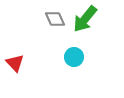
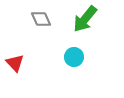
gray diamond: moved 14 px left
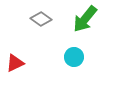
gray diamond: rotated 30 degrees counterclockwise
red triangle: rotated 48 degrees clockwise
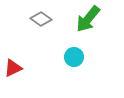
green arrow: moved 3 px right
red triangle: moved 2 px left, 5 px down
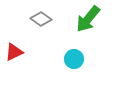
cyan circle: moved 2 px down
red triangle: moved 1 px right, 16 px up
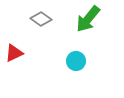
red triangle: moved 1 px down
cyan circle: moved 2 px right, 2 px down
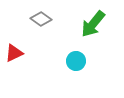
green arrow: moved 5 px right, 5 px down
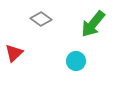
red triangle: rotated 18 degrees counterclockwise
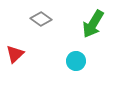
green arrow: rotated 8 degrees counterclockwise
red triangle: moved 1 px right, 1 px down
